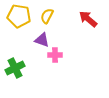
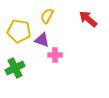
yellow pentagon: moved 15 px down
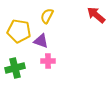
red arrow: moved 8 px right, 4 px up
purple triangle: moved 1 px left, 1 px down
pink cross: moved 7 px left, 6 px down
green cross: rotated 12 degrees clockwise
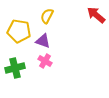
purple triangle: moved 2 px right
pink cross: moved 3 px left; rotated 32 degrees clockwise
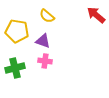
yellow semicircle: rotated 77 degrees counterclockwise
yellow pentagon: moved 2 px left
pink cross: rotated 24 degrees counterclockwise
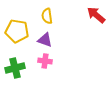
yellow semicircle: rotated 42 degrees clockwise
purple triangle: moved 2 px right, 1 px up
